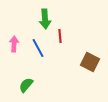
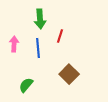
green arrow: moved 5 px left
red line: rotated 24 degrees clockwise
blue line: rotated 24 degrees clockwise
brown square: moved 21 px left, 12 px down; rotated 18 degrees clockwise
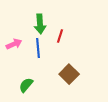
green arrow: moved 5 px down
pink arrow: rotated 63 degrees clockwise
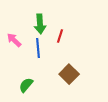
pink arrow: moved 4 px up; rotated 112 degrees counterclockwise
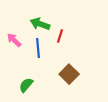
green arrow: rotated 114 degrees clockwise
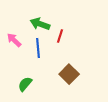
green semicircle: moved 1 px left, 1 px up
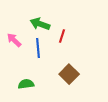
red line: moved 2 px right
green semicircle: moved 1 px right; rotated 42 degrees clockwise
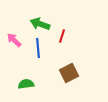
brown square: moved 1 px up; rotated 18 degrees clockwise
